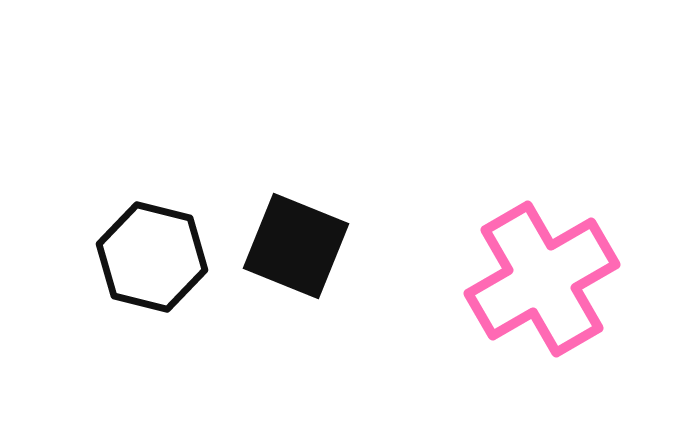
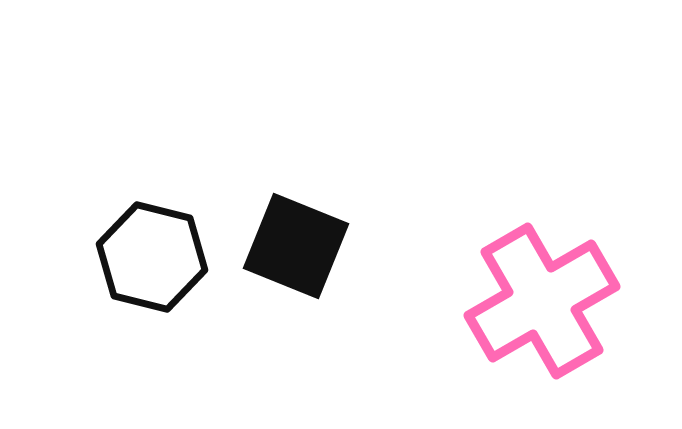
pink cross: moved 22 px down
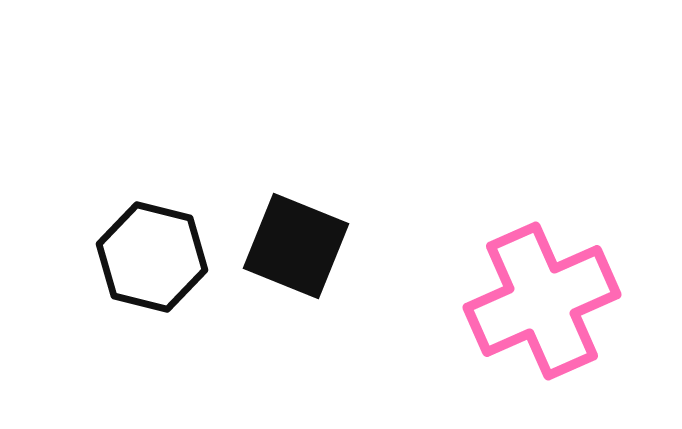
pink cross: rotated 6 degrees clockwise
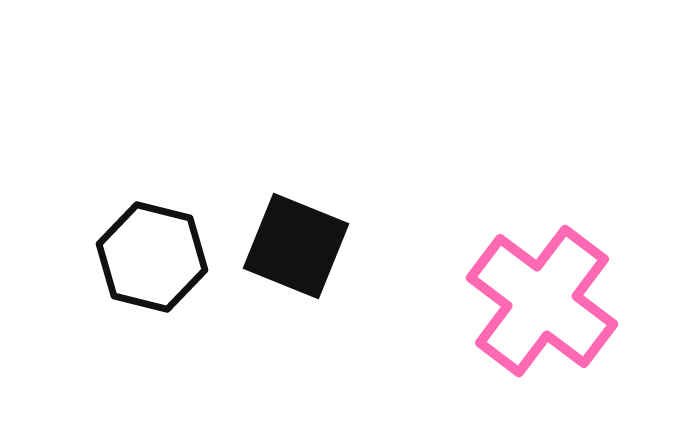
pink cross: rotated 29 degrees counterclockwise
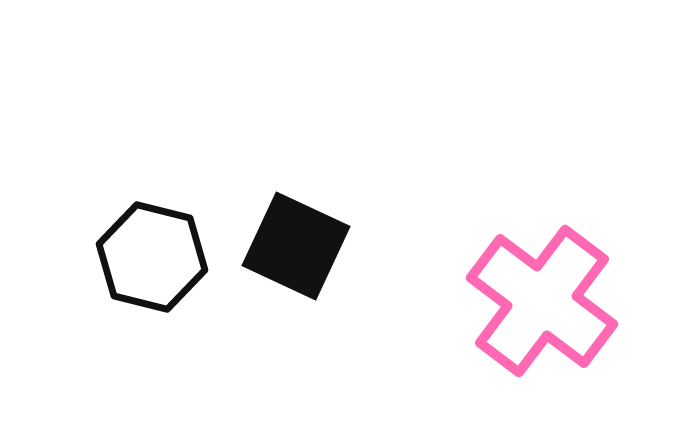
black square: rotated 3 degrees clockwise
